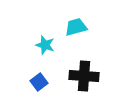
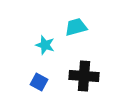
blue square: rotated 24 degrees counterclockwise
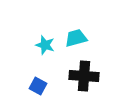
cyan trapezoid: moved 11 px down
blue square: moved 1 px left, 4 px down
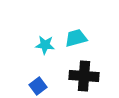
cyan star: rotated 12 degrees counterclockwise
blue square: rotated 24 degrees clockwise
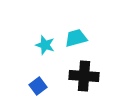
cyan star: rotated 12 degrees clockwise
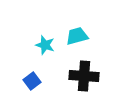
cyan trapezoid: moved 1 px right, 2 px up
blue square: moved 6 px left, 5 px up
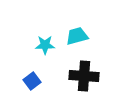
cyan star: rotated 18 degrees counterclockwise
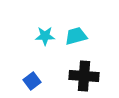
cyan trapezoid: moved 1 px left
cyan star: moved 9 px up
